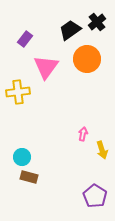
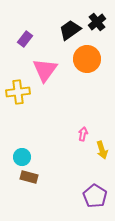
pink triangle: moved 1 px left, 3 px down
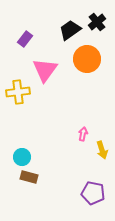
purple pentagon: moved 2 px left, 3 px up; rotated 20 degrees counterclockwise
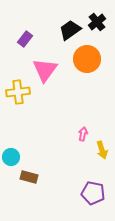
cyan circle: moved 11 px left
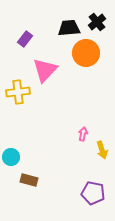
black trapezoid: moved 1 px left, 2 px up; rotated 30 degrees clockwise
orange circle: moved 1 px left, 6 px up
pink triangle: rotated 8 degrees clockwise
brown rectangle: moved 3 px down
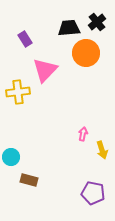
purple rectangle: rotated 70 degrees counterclockwise
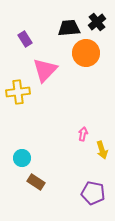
cyan circle: moved 11 px right, 1 px down
brown rectangle: moved 7 px right, 2 px down; rotated 18 degrees clockwise
